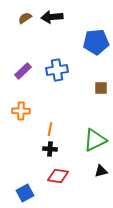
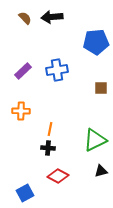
brown semicircle: rotated 80 degrees clockwise
black cross: moved 2 px left, 1 px up
red diamond: rotated 20 degrees clockwise
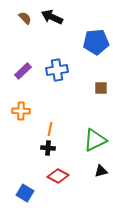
black arrow: rotated 30 degrees clockwise
blue square: rotated 30 degrees counterclockwise
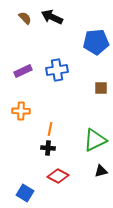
purple rectangle: rotated 18 degrees clockwise
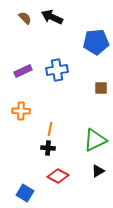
black triangle: moved 3 px left; rotated 16 degrees counterclockwise
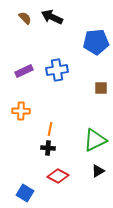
purple rectangle: moved 1 px right
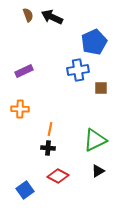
brown semicircle: moved 3 px right, 3 px up; rotated 24 degrees clockwise
blue pentagon: moved 2 px left; rotated 20 degrees counterclockwise
blue cross: moved 21 px right
orange cross: moved 1 px left, 2 px up
blue square: moved 3 px up; rotated 24 degrees clockwise
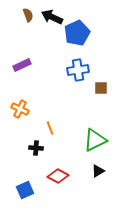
blue pentagon: moved 17 px left, 9 px up
purple rectangle: moved 2 px left, 6 px up
orange cross: rotated 24 degrees clockwise
orange line: moved 1 px up; rotated 32 degrees counterclockwise
black cross: moved 12 px left
blue square: rotated 12 degrees clockwise
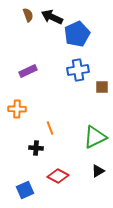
blue pentagon: moved 1 px down
purple rectangle: moved 6 px right, 6 px down
brown square: moved 1 px right, 1 px up
orange cross: moved 3 px left; rotated 24 degrees counterclockwise
green triangle: moved 3 px up
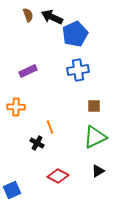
blue pentagon: moved 2 px left
brown square: moved 8 px left, 19 px down
orange cross: moved 1 px left, 2 px up
orange line: moved 1 px up
black cross: moved 1 px right, 5 px up; rotated 24 degrees clockwise
blue square: moved 13 px left
